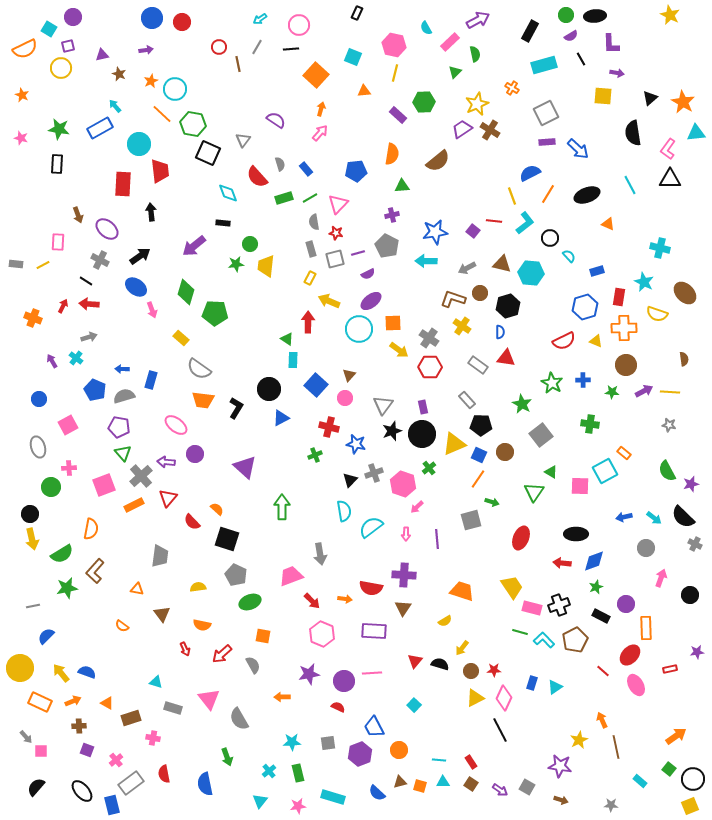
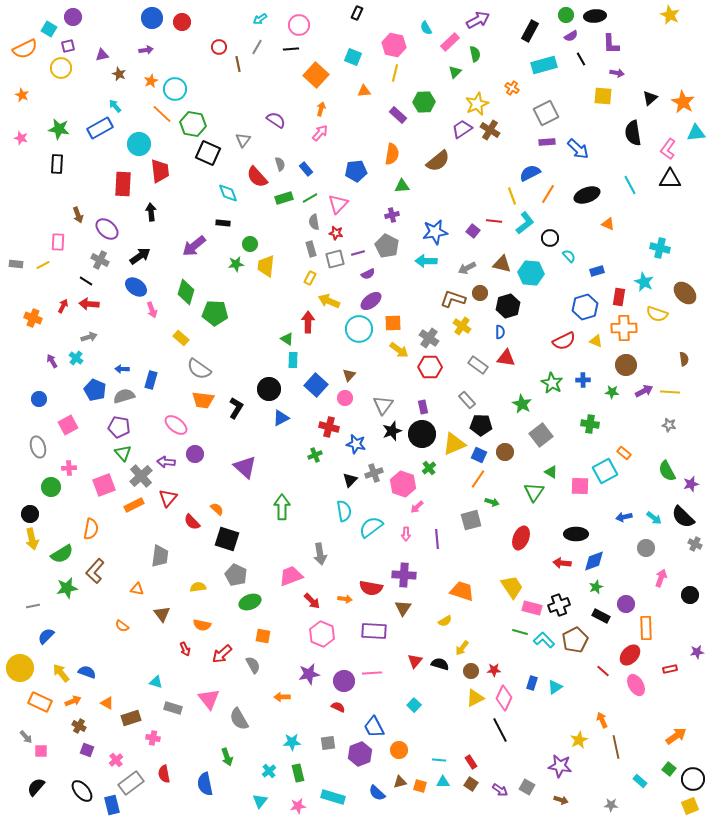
brown cross at (79, 726): rotated 32 degrees clockwise
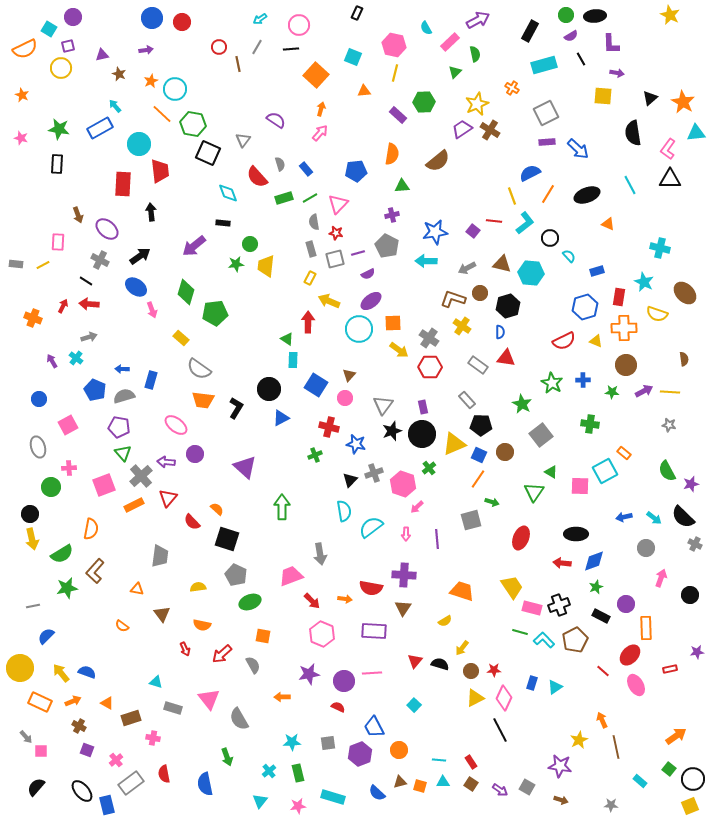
green pentagon at (215, 313): rotated 10 degrees counterclockwise
blue square at (316, 385): rotated 10 degrees counterclockwise
blue rectangle at (112, 805): moved 5 px left
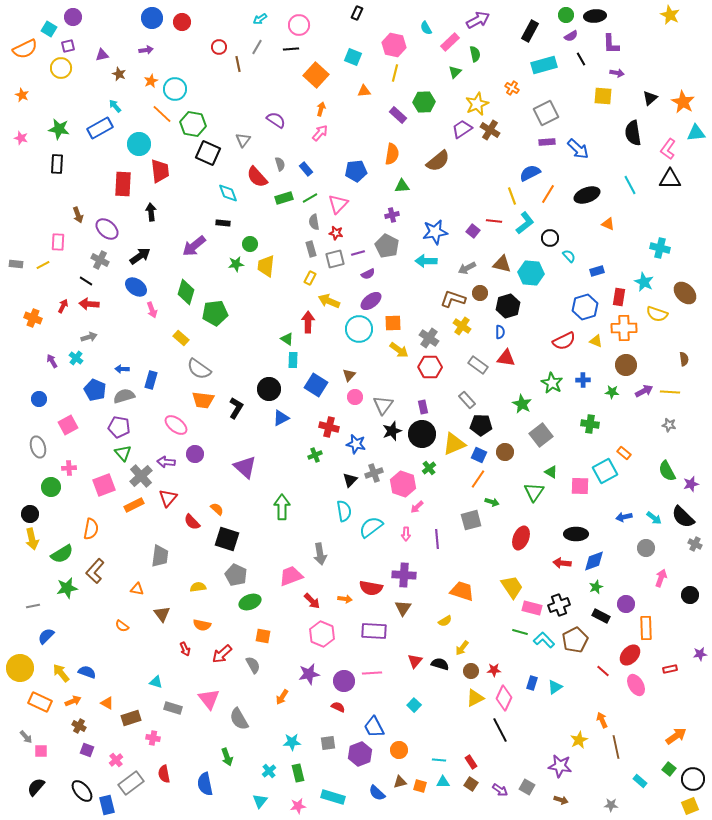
pink circle at (345, 398): moved 10 px right, 1 px up
purple star at (697, 652): moved 3 px right, 2 px down
orange arrow at (282, 697): rotated 56 degrees counterclockwise
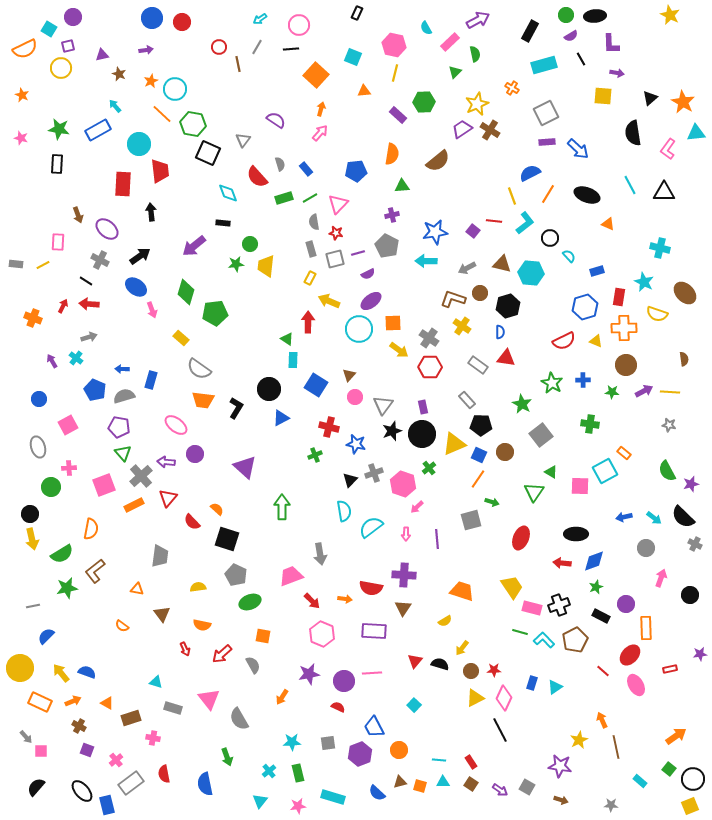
blue rectangle at (100, 128): moved 2 px left, 2 px down
black triangle at (670, 179): moved 6 px left, 13 px down
black ellipse at (587, 195): rotated 40 degrees clockwise
brown L-shape at (95, 571): rotated 10 degrees clockwise
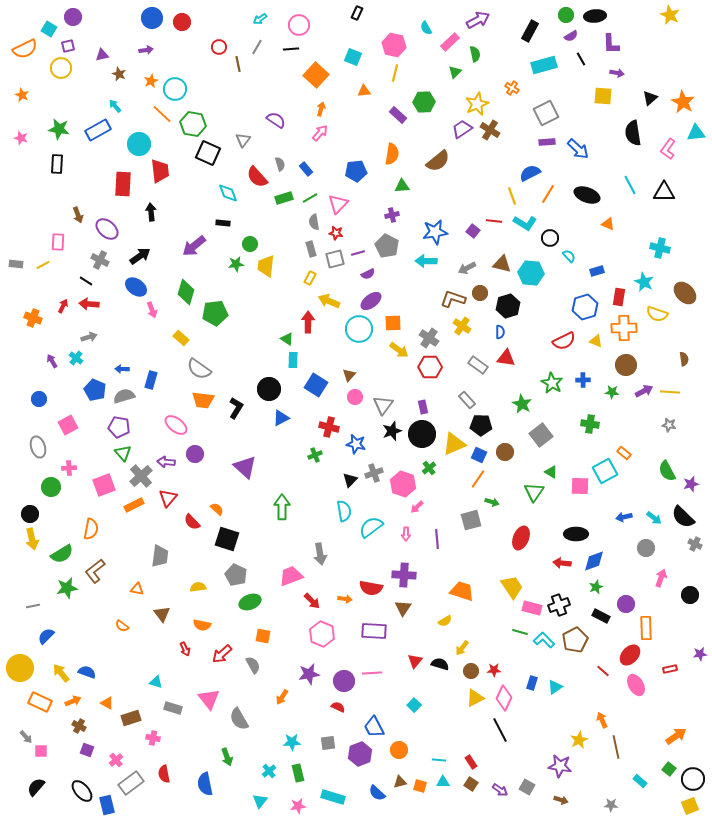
cyan L-shape at (525, 223): rotated 70 degrees clockwise
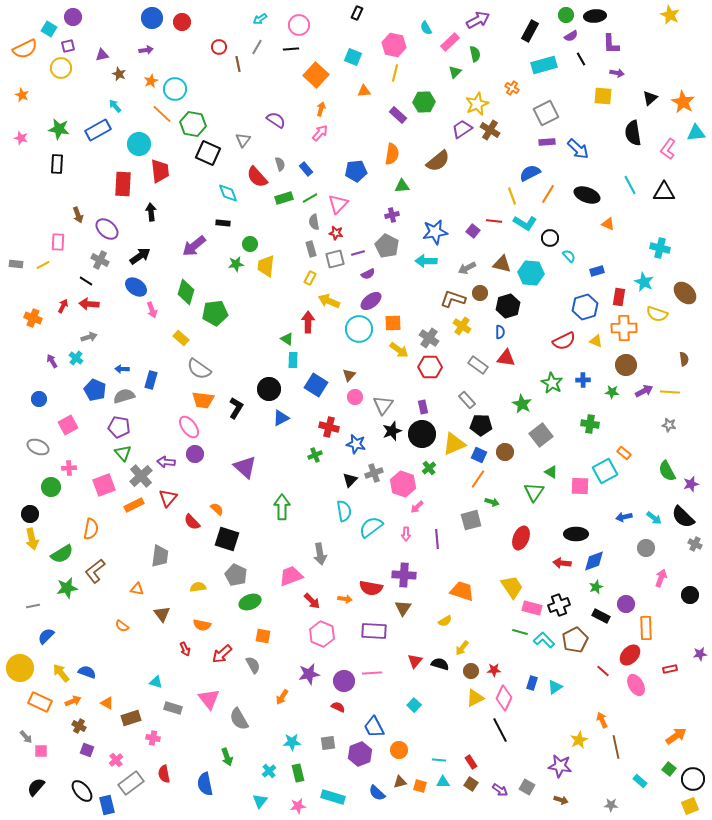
pink ellipse at (176, 425): moved 13 px right, 2 px down; rotated 15 degrees clockwise
gray ellipse at (38, 447): rotated 50 degrees counterclockwise
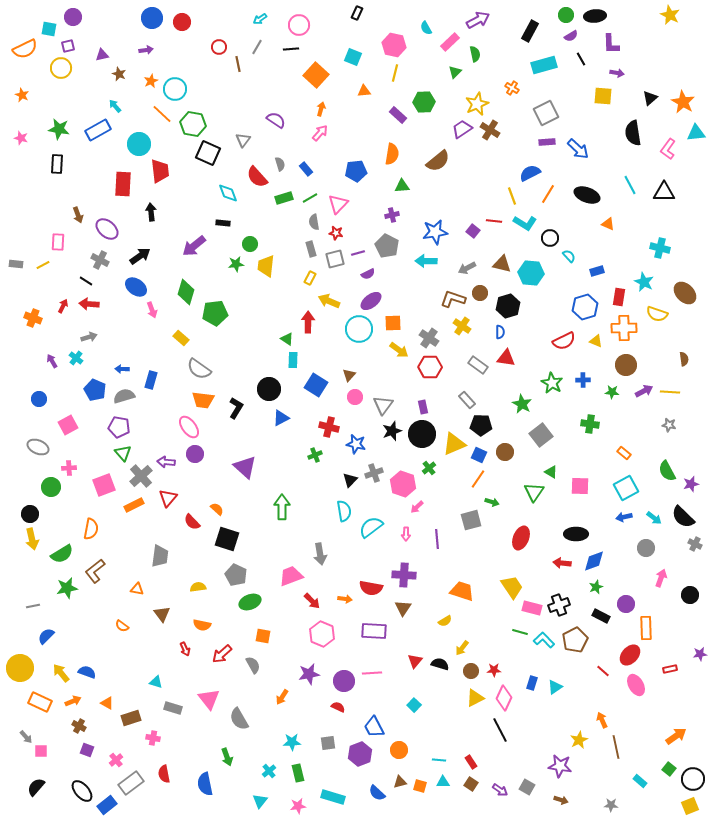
cyan square at (49, 29): rotated 21 degrees counterclockwise
cyan square at (605, 471): moved 21 px right, 17 px down
blue rectangle at (107, 805): rotated 66 degrees clockwise
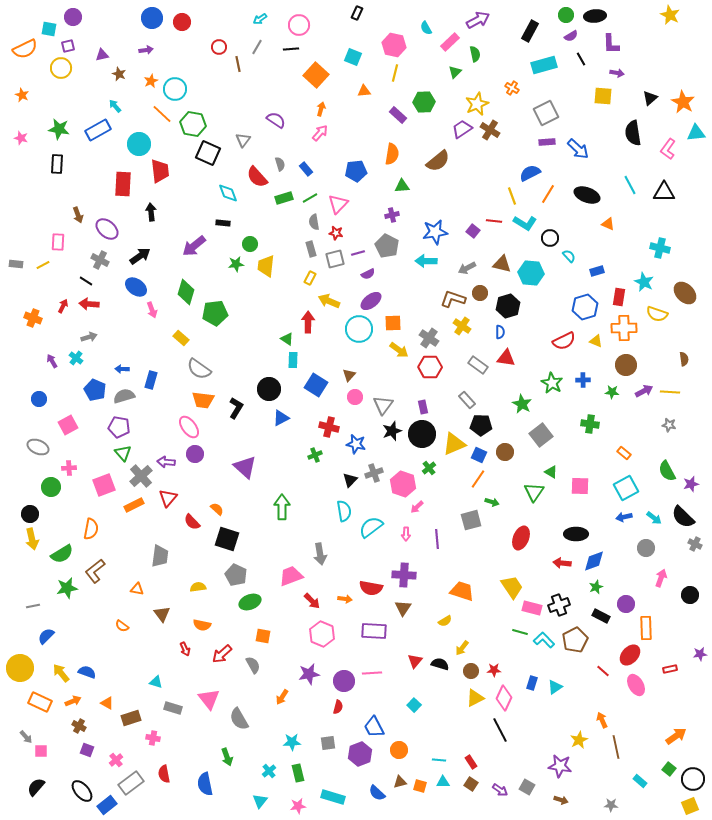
red semicircle at (338, 707): rotated 80 degrees clockwise
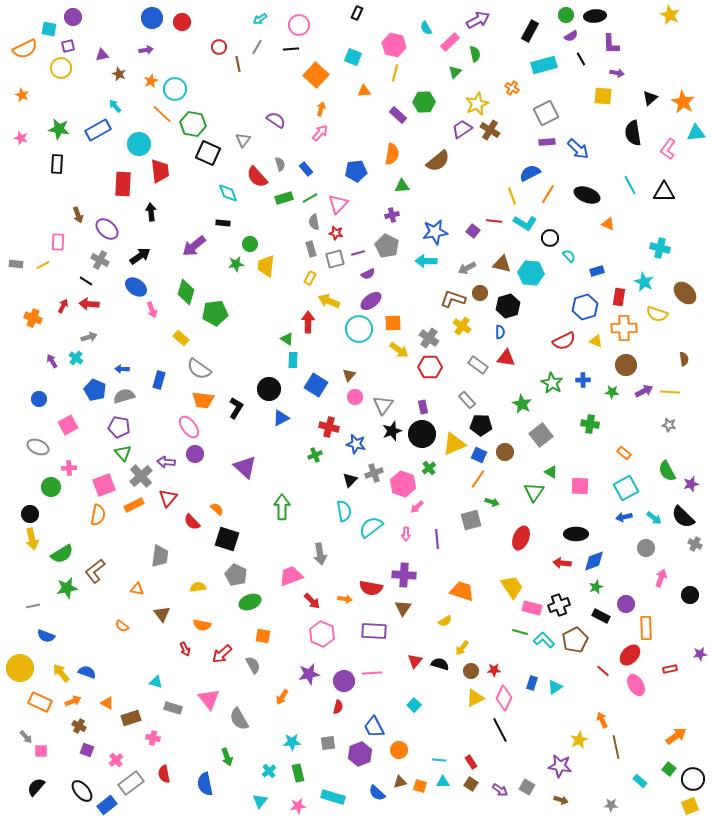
blue rectangle at (151, 380): moved 8 px right
orange semicircle at (91, 529): moved 7 px right, 14 px up
blue semicircle at (46, 636): rotated 114 degrees counterclockwise
